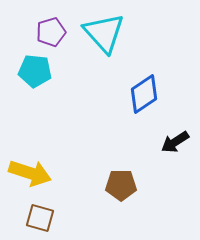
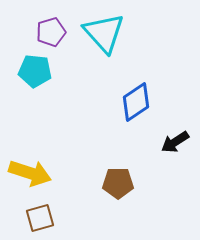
blue diamond: moved 8 px left, 8 px down
brown pentagon: moved 3 px left, 2 px up
brown square: rotated 32 degrees counterclockwise
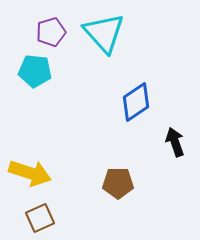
black arrow: rotated 104 degrees clockwise
brown square: rotated 8 degrees counterclockwise
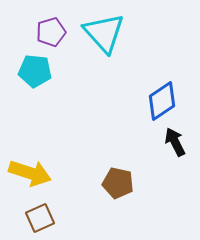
blue diamond: moved 26 px right, 1 px up
black arrow: rotated 8 degrees counterclockwise
brown pentagon: rotated 12 degrees clockwise
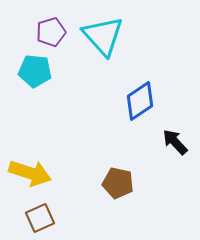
cyan triangle: moved 1 px left, 3 px down
blue diamond: moved 22 px left
black arrow: rotated 16 degrees counterclockwise
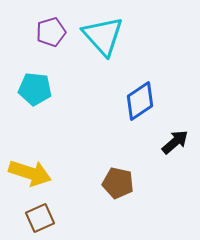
cyan pentagon: moved 18 px down
black arrow: rotated 92 degrees clockwise
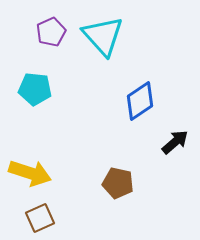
purple pentagon: rotated 8 degrees counterclockwise
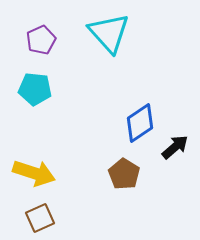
purple pentagon: moved 10 px left, 8 px down
cyan triangle: moved 6 px right, 3 px up
blue diamond: moved 22 px down
black arrow: moved 5 px down
yellow arrow: moved 4 px right
brown pentagon: moved 6 px right, 9 px up; rotated 20 degrees clockwise
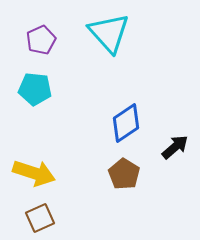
blue diamond: moved 14 px left
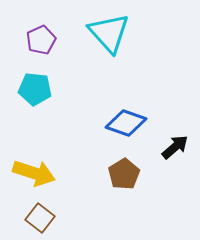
blue diamond: rotated 54 degrees clockwise
brown pentagon: rotated 8 degrees clockwise
brown square: rotated 28 degrees counterclockwise
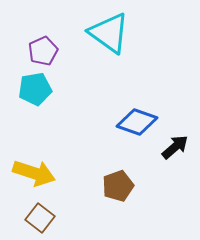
cyan triangle: rotated 12 degrees counterclockwise
purple pentagon: moved 2 px right, 11 px down
cyan pentagon: rotated 16 degrees counterclockwise
blue diamond: moved 11 px right, 1 px up
brown pentagon: moved 6 px left, 12 px down; rotated 12 degrees clockwise
